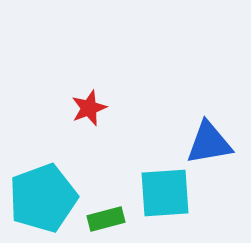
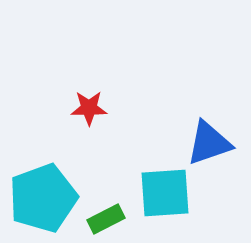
red star: rotated 21 degrees clockwise
blue triangle: rotated 9 degrees counterclockwise
green rectangle: rotated 12 degrees counterclockwise
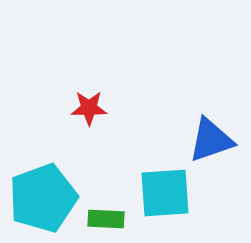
blue triangle: moved 2 px right, 3 px up
green rectangle: rotated 30 degrees clockwise
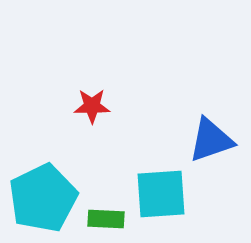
red star: moved 3 px right, 2 px up
cyan square: moved 4 px left, 1 px down
cyan pentagon: rotated 6 degrees counterclockwise
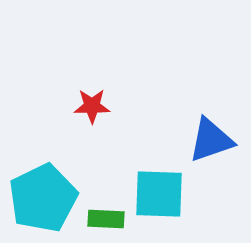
cyan square: moved 2 px left; rotated 6 degrees clockwise
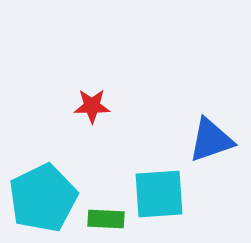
cyan square: rotated 6 degrees counterclockwise
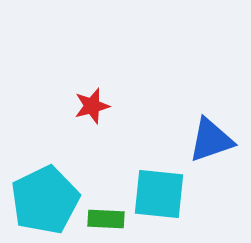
red star: rotated 15 degrees counterclockwise
cyan square: rotated 10 degrees clockwise
cyan pentagon: moved 2 px right, 2 px down
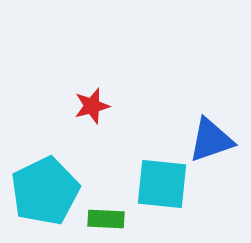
cyan square: moved 3 px right, 10 px up
cyan pentagon: moved 9 px up
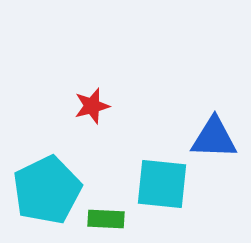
blue triangle: moved 3 px right, 2 px up; rotated 21 degrees clockwise
cyan pentagon: moved 2 px right, 1 px up
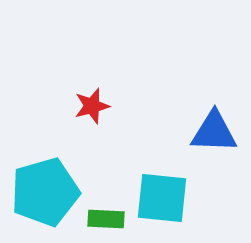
blue triangle: moved 6 px up
cyan square: moved 14 px down
cyan pentagon: moved 2 px left, 2 px down; rotated 10 degrees clockwise
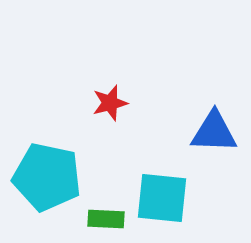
red star: moved 18 px right, 3 px up
cyan pentagon: moved 2 px right, 15 px up; rotated 28 degrees clockwise
